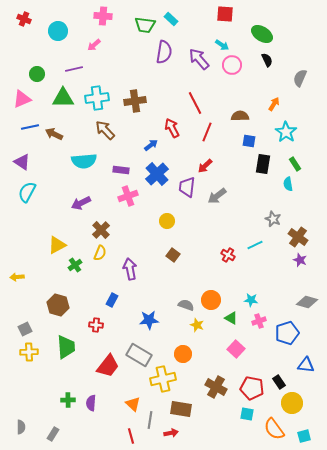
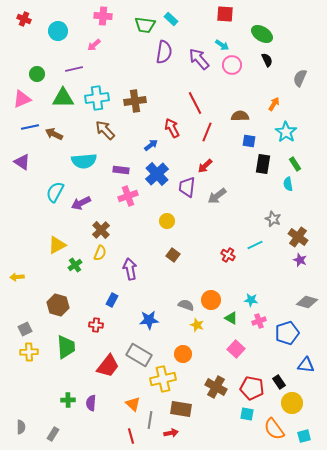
cyan semicircle at (27, 192): moved 28 px right
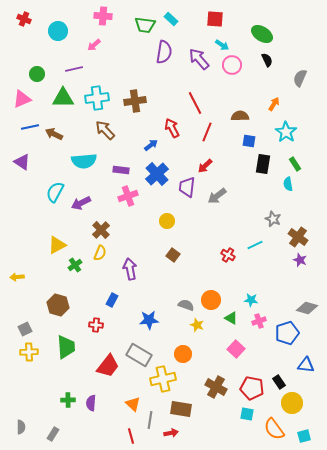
red square at (225, 14): moved 10 px left, 5 px down
gray diamond at (307, 302): moved 6 px down
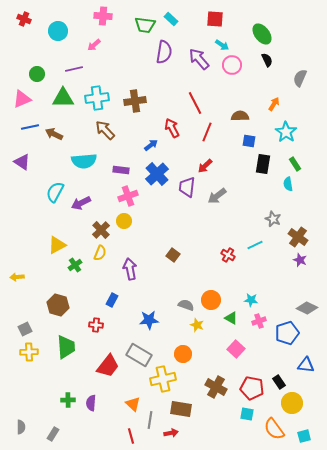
green ellipse at (262, 34): rotated 20 degrees clockwise
yellow circle at (167, 221): moved 43 px left
gray diamond at (307, 308): rotated 10 degrees clockwise
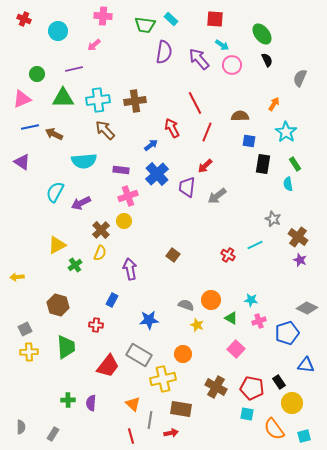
cyan cross at (97, 98): moved 1 px right, 2 px down
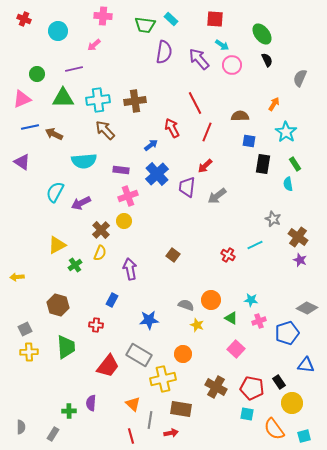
green cross at (68, 400): moved 1 px right, 11 px down
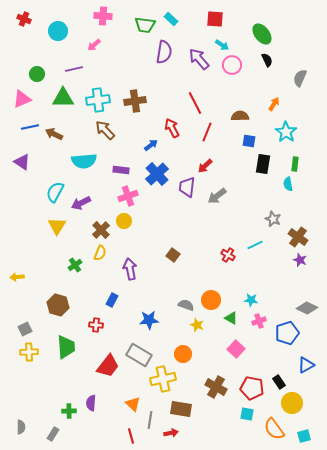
green rectangle at (295, 164): rotated 40 degrees clockwise
yellow triangle at (57, 245): moved 19 px up; rotated 30 degrees counterclockwise
blue triangle at (306, 365): rotated 36 degrees counterclockwise
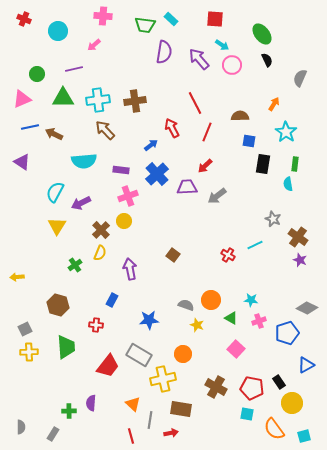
purple trapezoid at (187, 187): rotated 80 degrees clockwise
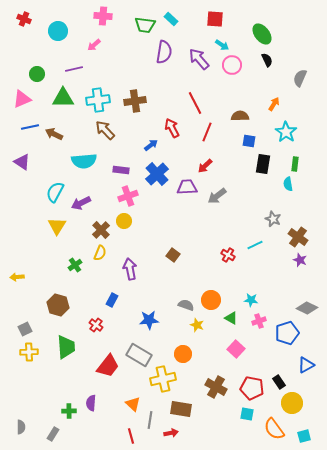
red cross at (96, 325): rotated 32 degrees clockwise
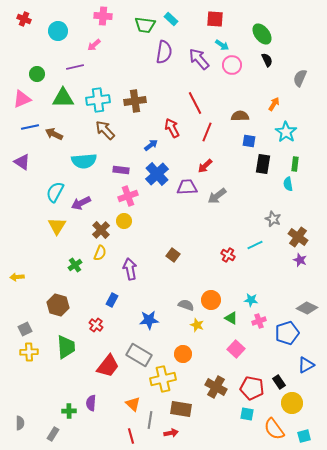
purple line at (74, 69): moved 1 px right, 2 px up
gray semicircle at (21, 427): moved 1 px left, 4 px up
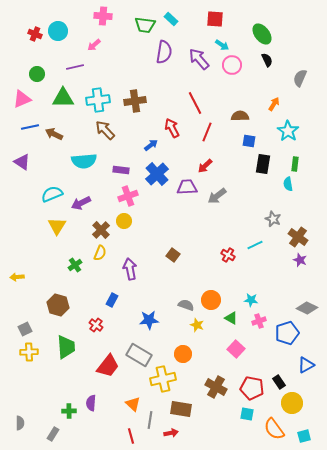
red cross at (24, 19): moved 11 px right, 15 px down
cyan star at (286, 132): moved 2 px right, 1 px up
cyan semicircle at (55, 192): moved 3 px left, 2 px down; rotated 40 degrees clockwise
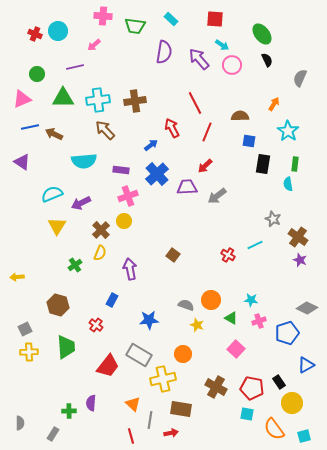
green trapezoid at (145, 25): moved 10 px left, 1 px down
